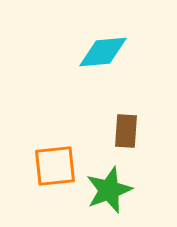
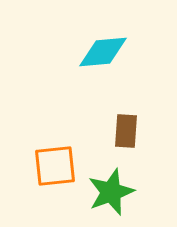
green star: moved 2 px right, 2 px down
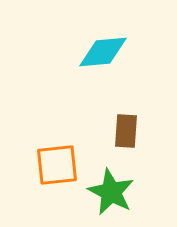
orange square: moved 2 px right, 1 px up
green star: rotated 24 degrees counterclockwise
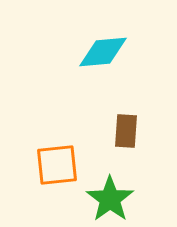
green star: moved 1 px left, 7 px down; rotated 9 degrees clockwise
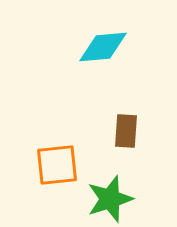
cyan diamond: moved 5 px up
green star: rotated 18 degrees clockwise
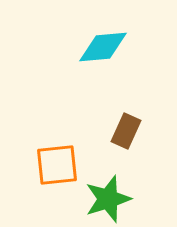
brown rectangle: rotated 20 degrees clockwise
green star: moved 2 px left
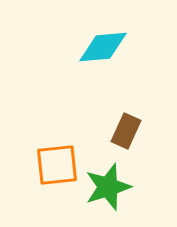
green star: moved 12 px up
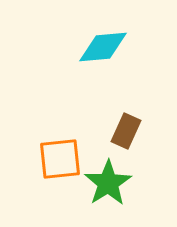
orange square: moved 3 px right, 6 px up
green star: moved 4 px up; rotated 15 degrees counterclockwise
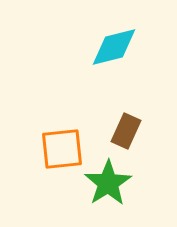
cyan diamond: moved 11 px right; rotated 9 degrees counterclockwise
orange square: moved 2 px right, 10 px up
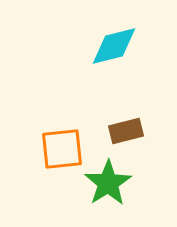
cyan diamond: moved 1 px up
brown rectangle: rotated 52 degrees clockwise
